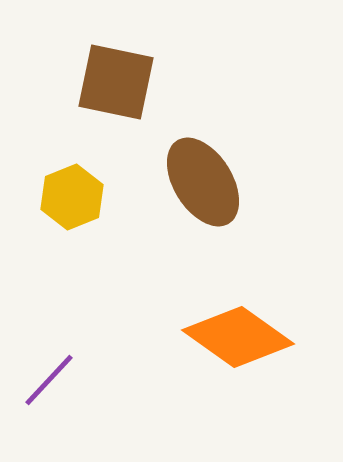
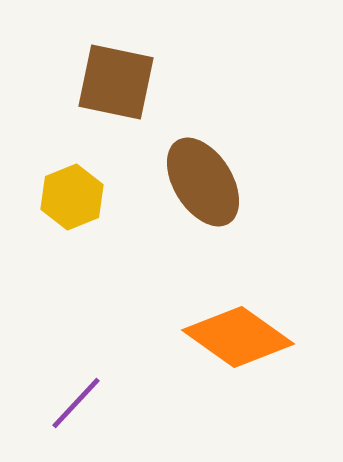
purple line: moved 27 px right, 23 px down
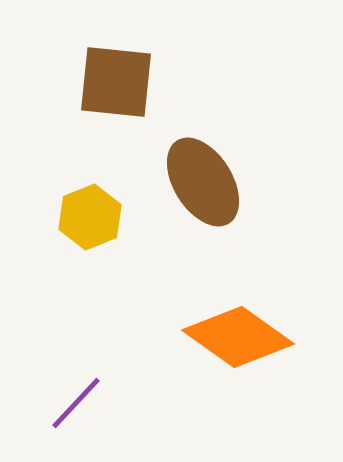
brown square: rotated 6 degrees counterclockwise
yellow hexagon: moved 18 px right, 20 px down
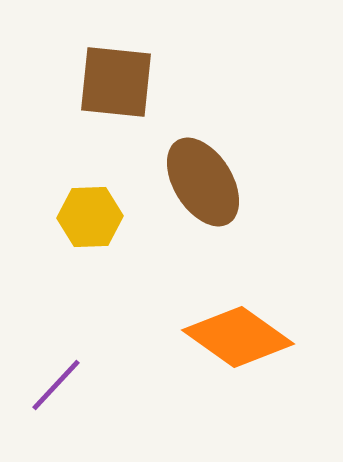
yellow hexagon: rotated 20 degrees clockwise
purple line: moved 20 px left, 18 px up
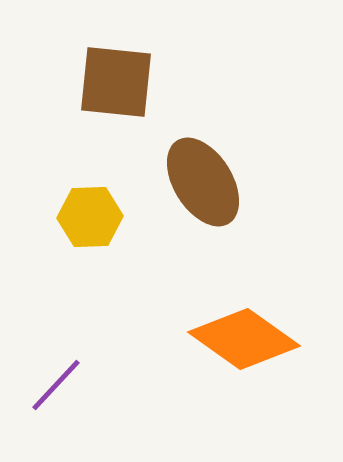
orange diamond: moved 6 px right, 2 px down
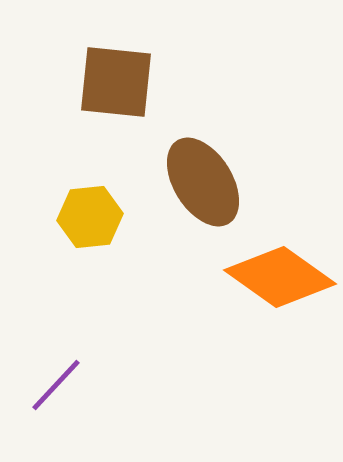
yellow hexagon: rotated 4 degrees counterclockwise
orange diamond: moved 36 px right, 62 px up
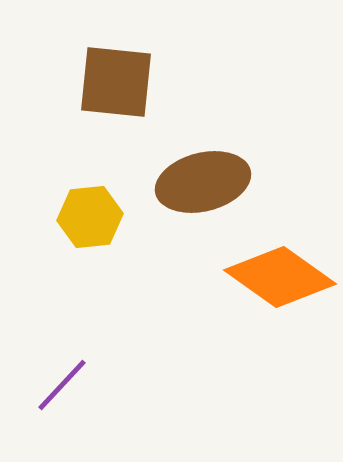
brown ellipse: rotated 72 degrees counterclockwise
purple line: moved 6 px right
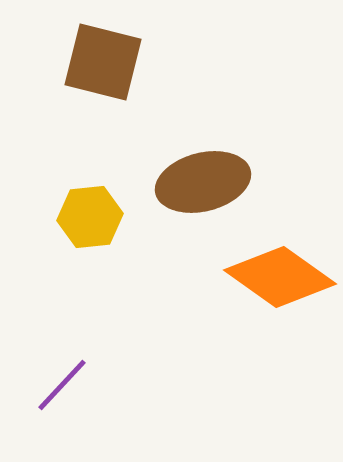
brown square: moved 13 px left, 20 px up; rotated 8 degrees clockwise
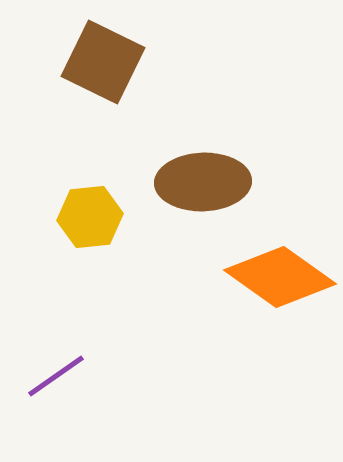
brown square: rotated 12 degrees clockwise
brown ellipse: rotated 12 degrees clockwise
purple line: moved 6 px left, 9 px up; rotated 12 degrees clockwise
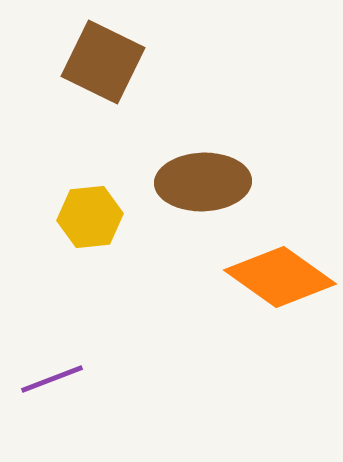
purple line: moved 4 px left, 3 px down; rotated 14 degrees clockwise
